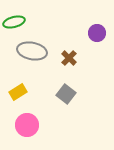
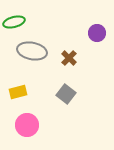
yellow rectangle: rotated 18 degrees clockwise
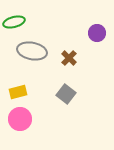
pink circle: moved 7 px left, 6 px up
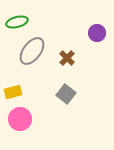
green ellipse: moved 3 px right
gray ellipse: rotated 64 degrees counterclockwise
brown cross: moved 2 px left
yellow rectangle: moved 5 px left
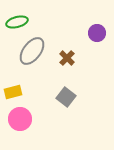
gray square: moved 3 px down
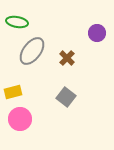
green ellipse: rotated 25 degrees clockwise
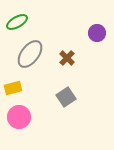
green ellipse: rotated 40 degrees counterclockwise
gray ellipse: moved 2 px left, 3 px down
yellow rectangle: moved 4 px up
gray square: rotated 18 degrees clockwise
pink circle: moved 1 px left, 2 px up
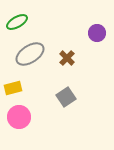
gray ellipse: rotated 20 degrees clockwise
